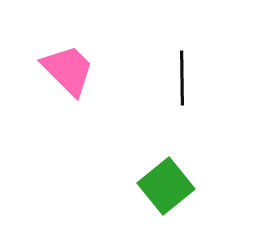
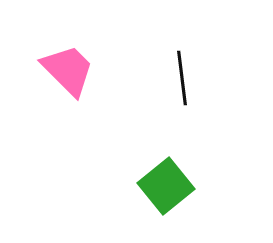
black line: rotated 6 degrees counterclockwise
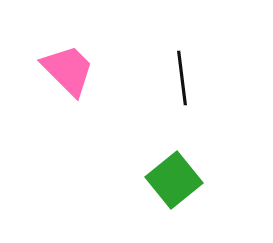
green square: moved 8 px right, 6 px up
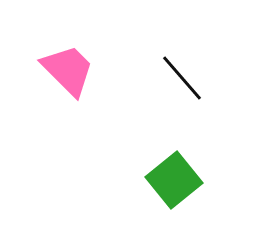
black line: rotated 34 degrees counterclockwise
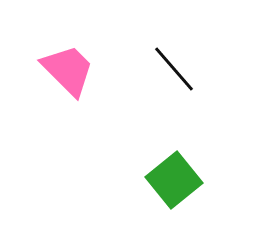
black line: moved 8 px left, 9 px up
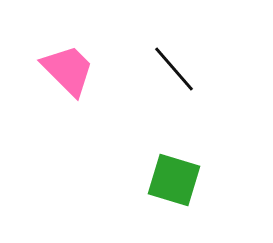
green square: rotated 34 degrees counterclockwise
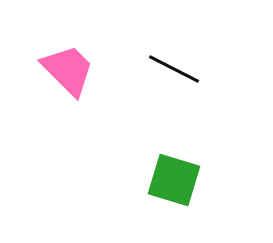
black line: rotated 22 degrees counterclockwise
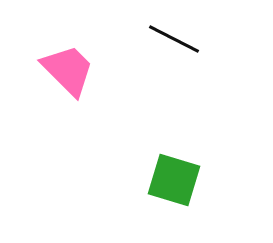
black line: moved 30 px up
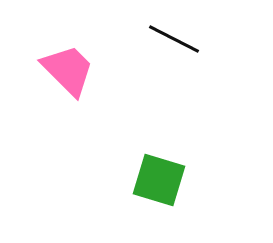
green square: moved 15 px left
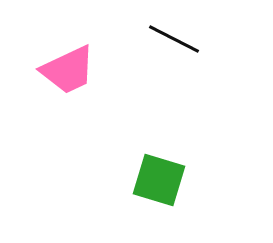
pink trapezoid: rotated 110 degrees clockwise
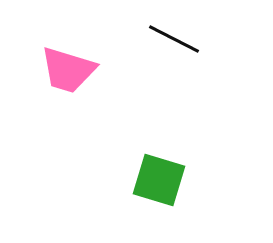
pink trapezoid: rotated 42 degrees clockwise
